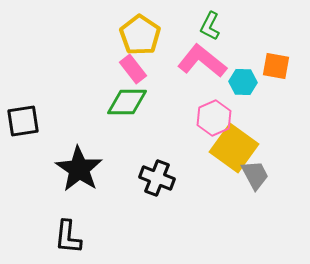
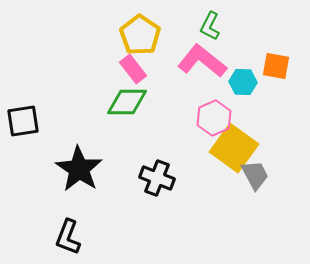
black L-shape: rotated 15 degrees clockwise
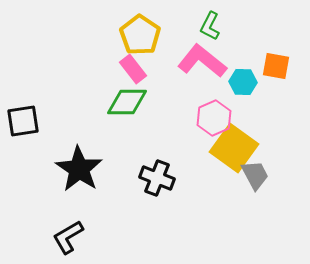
black L-shape: rotated 39 degrees clockwise
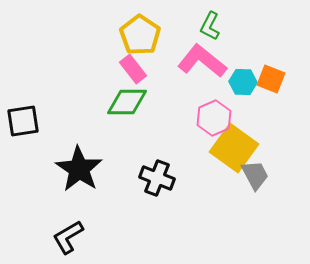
orange square: moved 5 px left, 13 px down; rotated 12 degrees clockwise
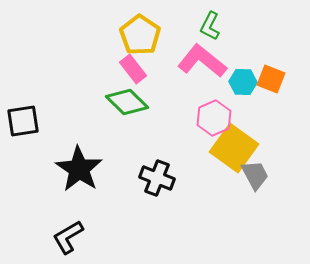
green diamond: rotated 45 degrees clockwise
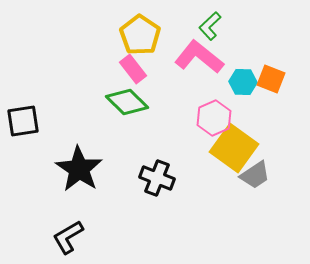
green L-shape: rotated 20 degrees clockwise
pink L-shape: moved 3 px left, 4 px up
gray trapezoid: rotated 84 degrees clockwise
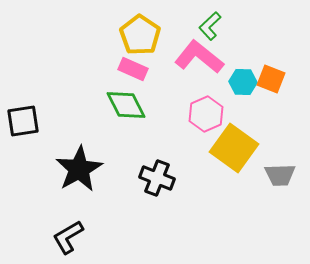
pink rectangle: rotated 28 degrees counterclockwise
green diamond: moved 1 px left, 3 px down; rotated 18 degrees clockwise
pink hexagon: moved 8 px left, 4 px up
black star: rotated 9 degrees clockwise
gray trapezoid: moved 25 px right; rotated 32 degrees clockwise
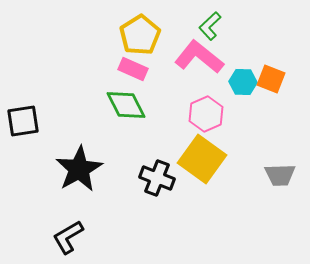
yellow pentagon: rotated 6 degrees clockwise
yellow square: moved 32 px left, 11 px down
